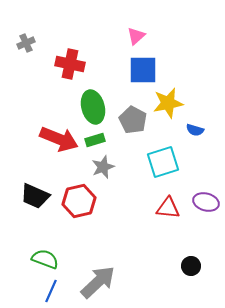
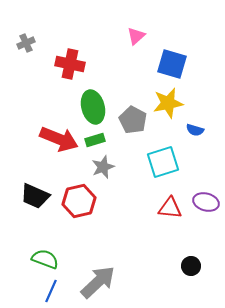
blue square: moved 29 px right, 6 px up; rotated 16 degrees clockwise
red triangle: moved 2 px right
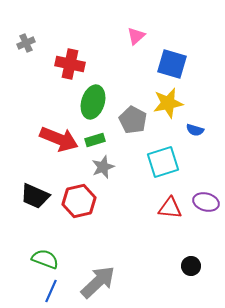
green ellipse: moved 5 px up; rotated 32 degrees clockwise
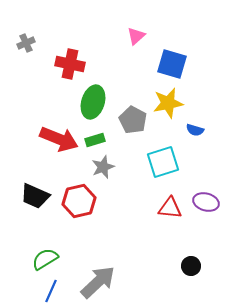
green semicircle: rotated 52 degrees counterclockwise
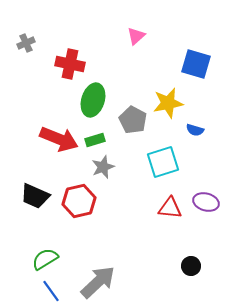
blue square: moved 24 px right
green ellipse: moved 2 px up
blue line: rotated 60 degrees counterclockwise
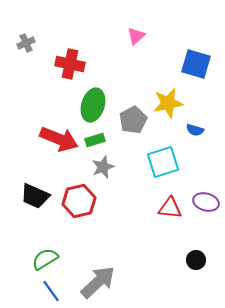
green ellipse: moved 5 px down
gray pentagon: rotated 16 degrees clockwise
black circle: moved 5 px right, 6 px up
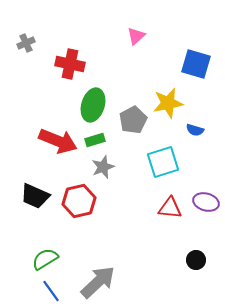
red arrow: moved 1 px left, 2 px down
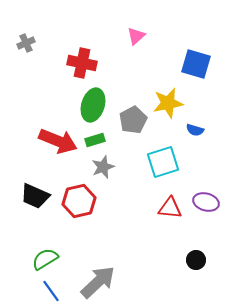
red cross: moved 12 px right, 1 px up
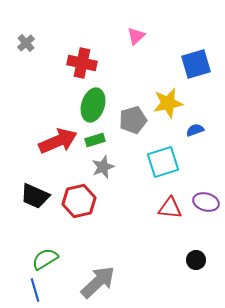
gray cross: rotated 18 degrees counterclockwise
blue square: rotated 32 degrees counterclockwise
gray pentagon: rotated 12 degrees clockwise
blue semicircle: rotated 144 degrees clockwise
red arrow: rotated 45 degrees counterclockwise
blue line: moved 16 px left, 1 px up; rotated 20 degrees clockwise
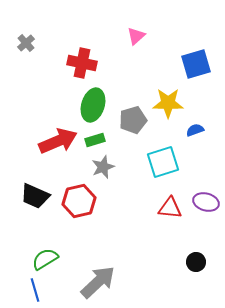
yellow star: rotated 12 degrees clockwise
black circle: moved 2 px down
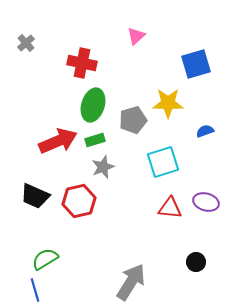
blue semicircle: moved 10 px right, 1 px down
gray arrow: moved 33 px right; rotated 15 degrees counterclockwise
